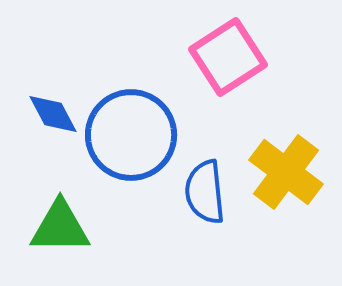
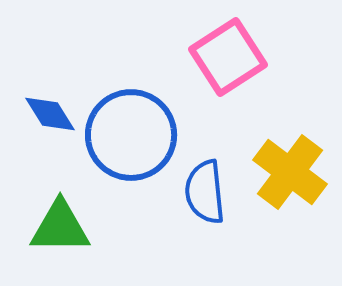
blue diamond: moved 3 px left; rotated 4 degrees counterclockwise
yellow cross: moved 4 px right
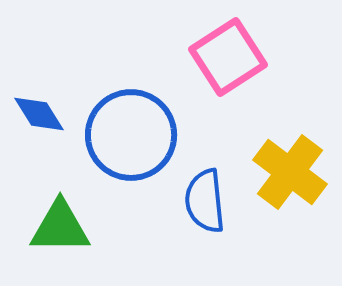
blue diamond: moved 11 px left
blue semicircle: moved 9 px down
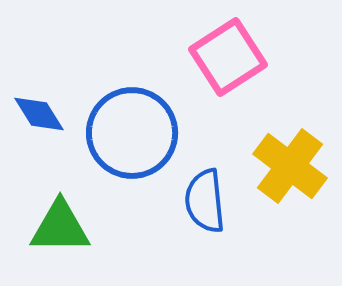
blue circle: moved 1 px right, 2 px up
yellow cross: moved 6 px up
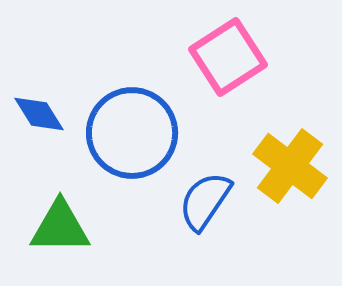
blue semicircle: rotated 40 degrees clockwise
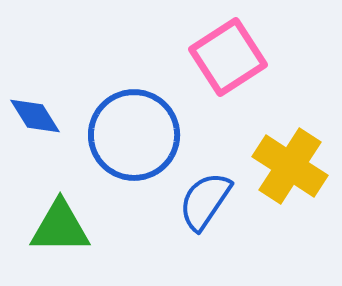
blue diamond: moved 4 px left, 2 px down
blue circle: moved 2 px right, 2 px down
yellow cross: rotated 4 degrees counterclockwise
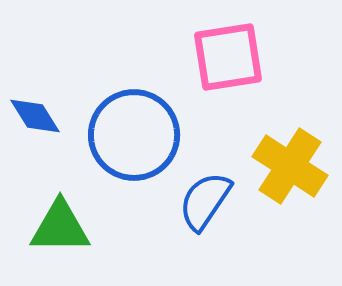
pink square: rotated 24 degrees clockwise
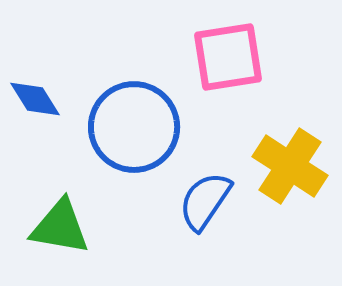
blue diamond: moved 17 px up
blue circle: moved 8 px up
green triangle: rotated 10 degrees clockwise
